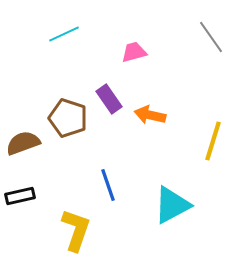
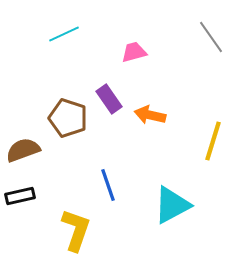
brown semicircle: moved 7 px down
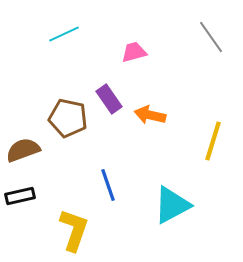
brown pentagon: rotated 6 degrees counterclockwise
yellow L-shape: moved 2 px left
